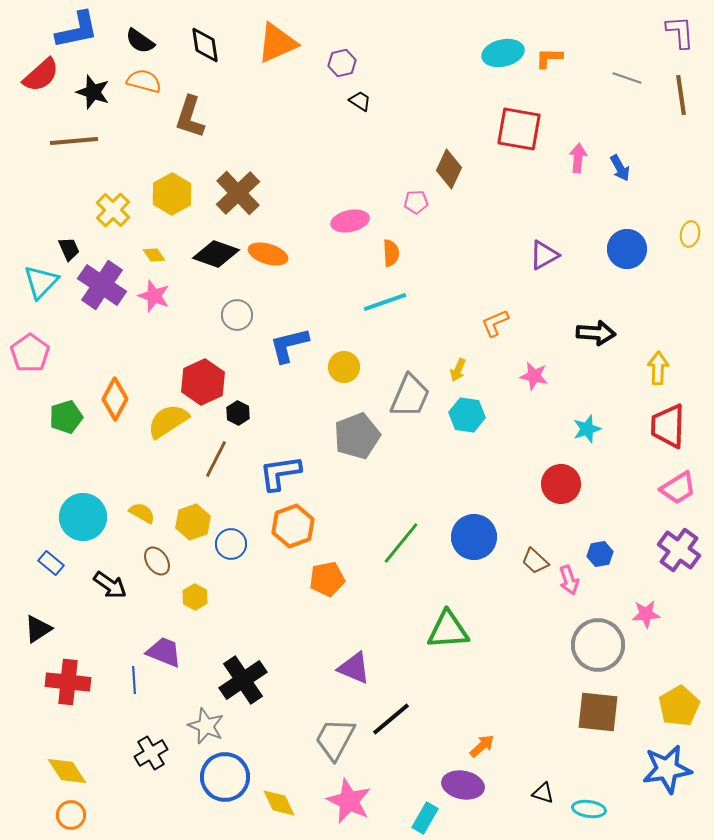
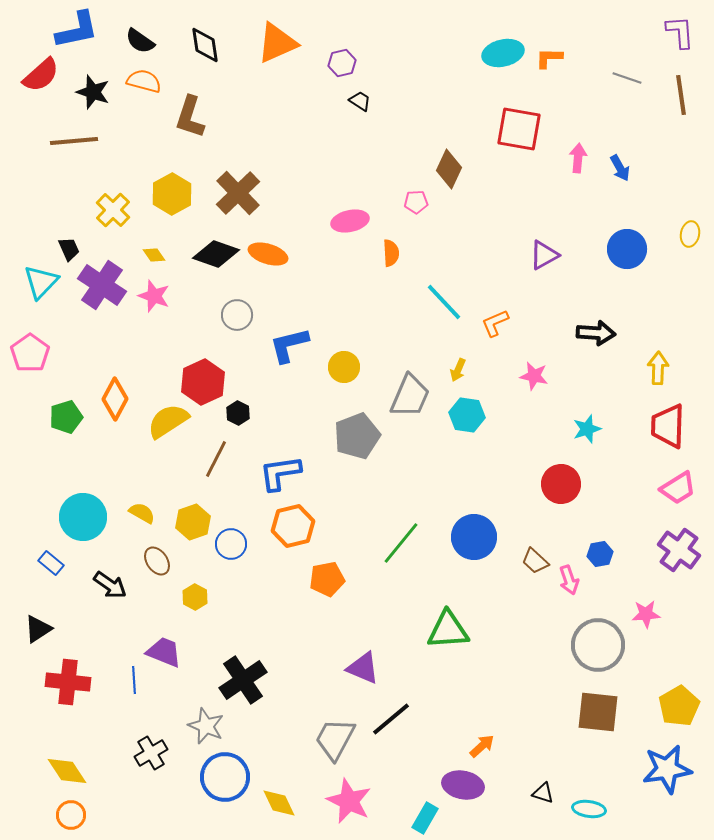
cyan line at (385, 302): moved 59 px right; rotated 66 degrees clockwise
orange hexagon at (293, 526): rotated 6 degrees clockwise
purple triangle at (354, 668): moved 9 px right
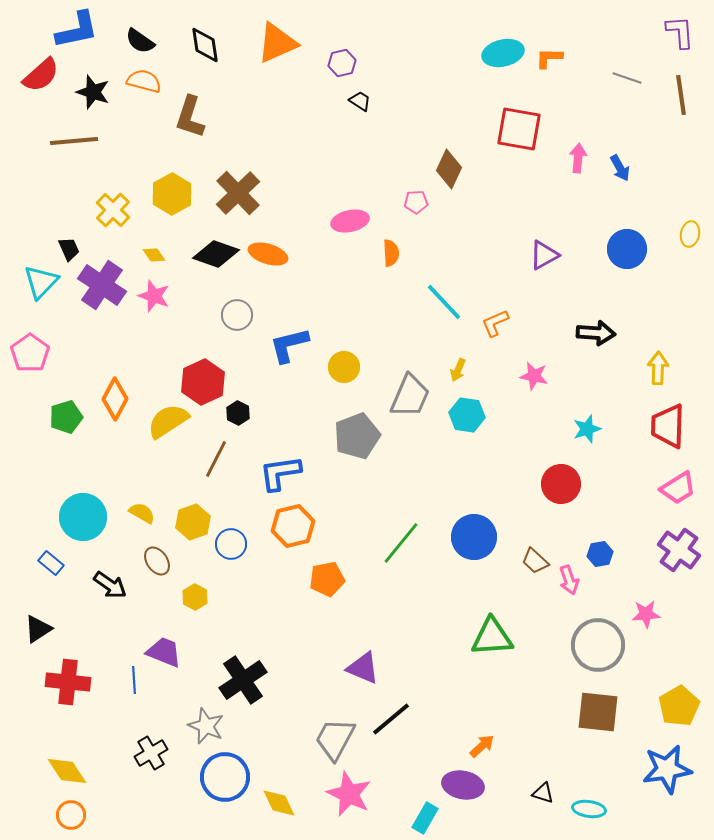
green triangle at (448, 630): moved 44 px right, 7 px down
pink star at (349, 801): moved 7 px up
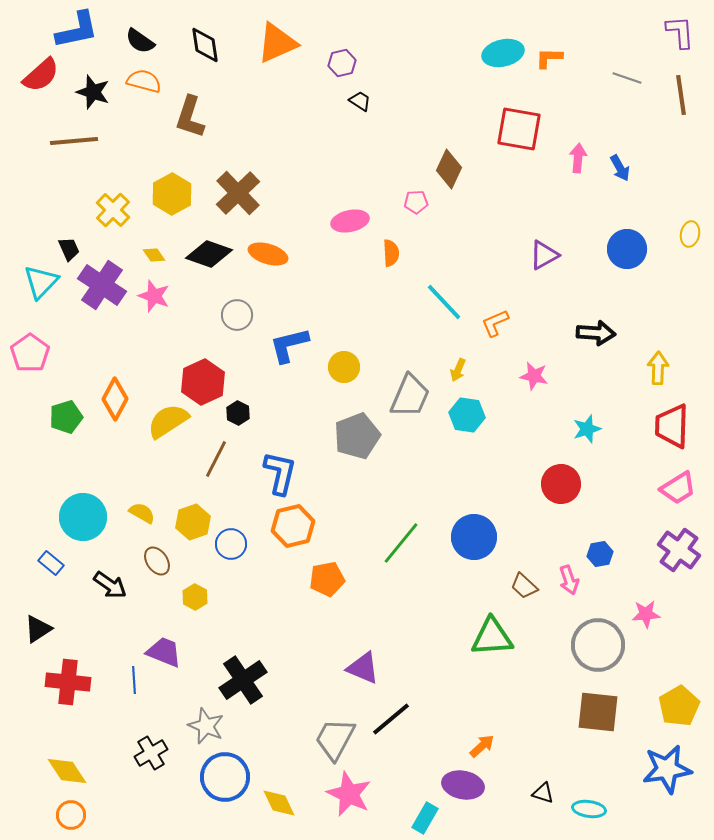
black diamond at (216, 254): moved 7 px left
red trapezoid at (668, 426): moved 4 px right
blue L-shape at (280, 473): rotated 111 degrees clockwise
brown trapezoid at (535, 561): moved 11 px left, 25 px down
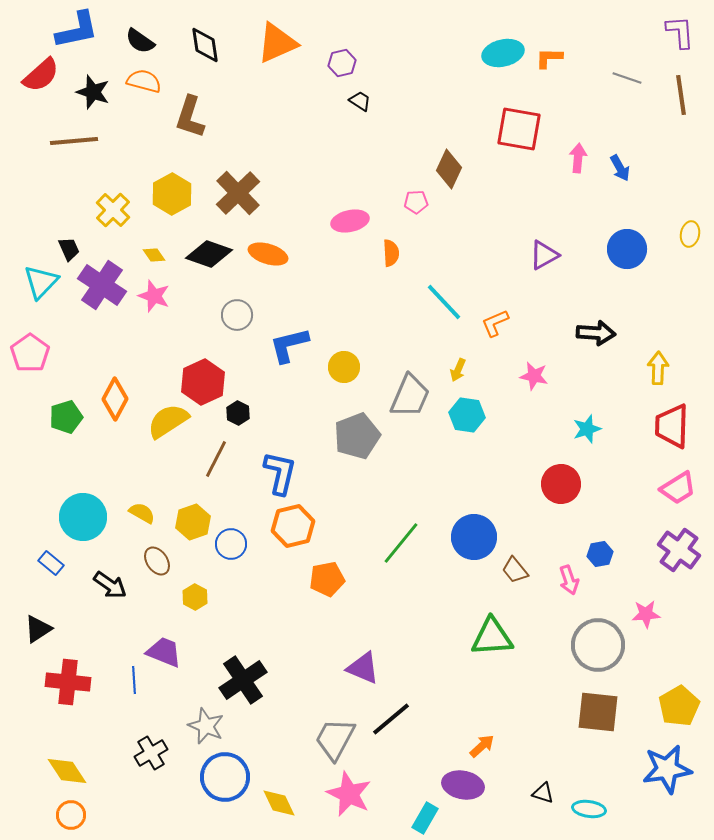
brown trapezoid at (524, 586): moved 9 px left, 16 px up; rotated 8 degrees clockwise
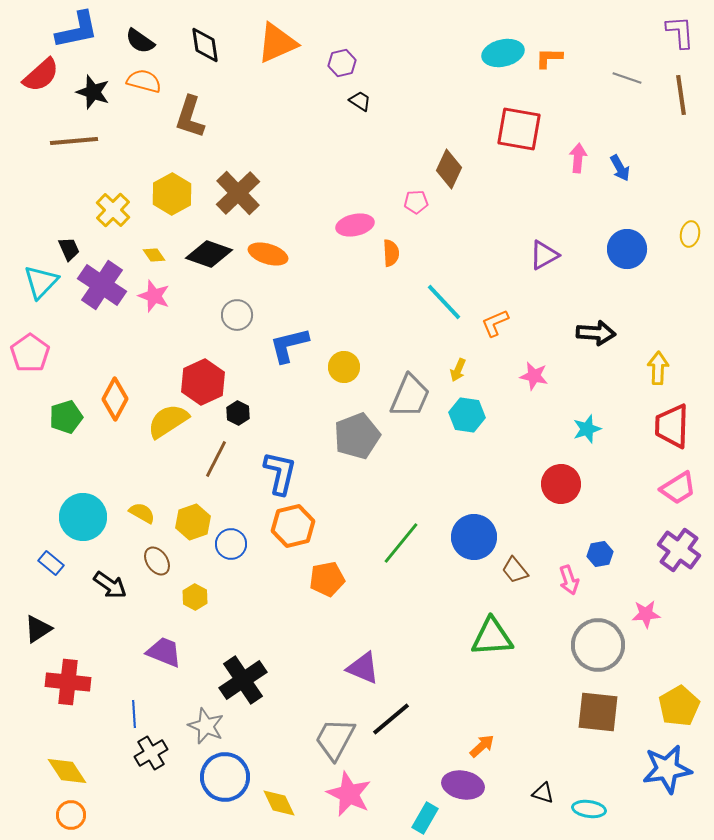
pink ellipse at (350, 221): moved 5 px right, 4 px down
blue line at (134, 680): moved 34 px down
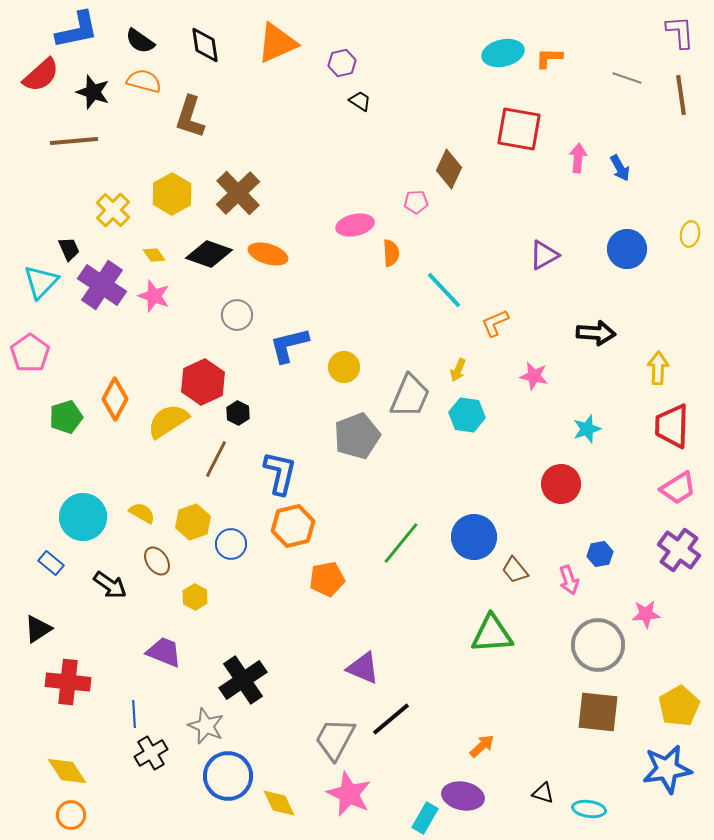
cyan line at (444, 302): moved 12 px up
green triangle at (492, 637): moved 3 px up
blue circle at (225, 777): moved 3 px right, 1 px up
purple ellipse at (463, 785): moved 11 px down
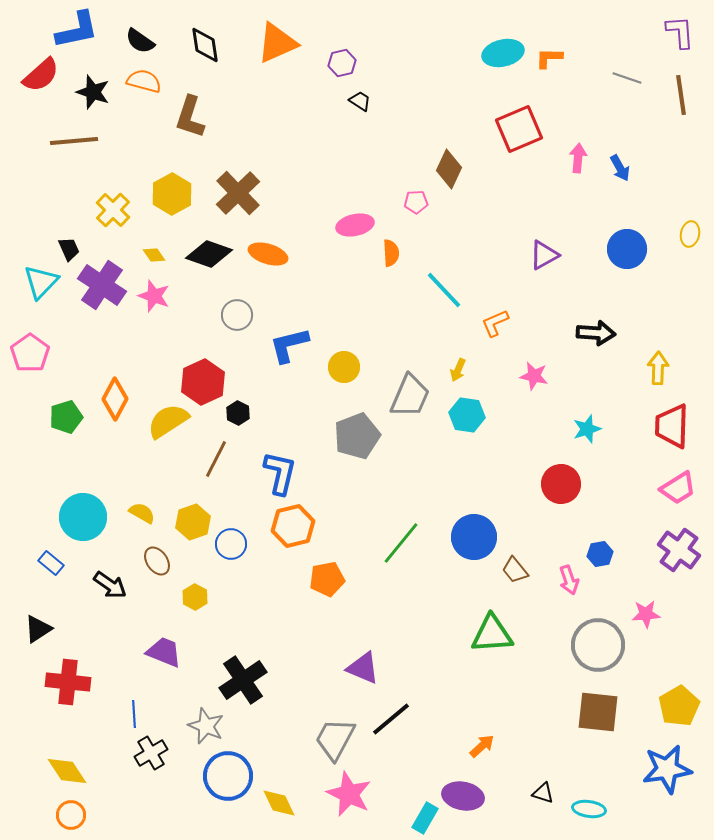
red square at (519, 129): rotated 33 degrees counterclockwise
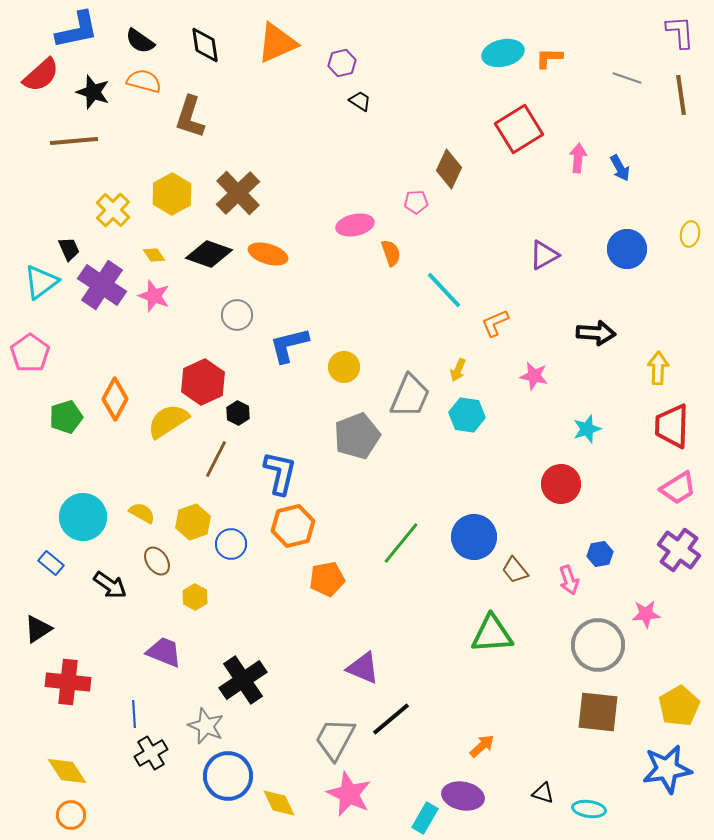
red square at (519, 129): rotated 9 degrees counterclockwise
orange semicircle at (391, 253): rotated 16 degrees counterclockwise
cyan triangle at (41, 282): rotated 9 degrees clockwise
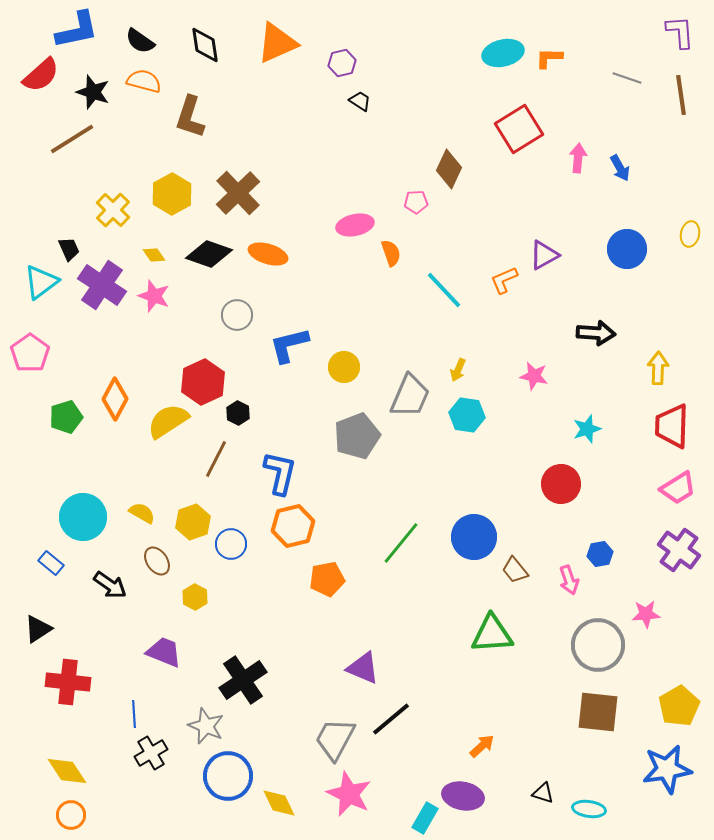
brown line at (74, 141): moved 2 px left, 2 px up; rotated 27 degrees counterclockwise
orange L-shape at (495, 323): moved 9 px right, 43 px up
